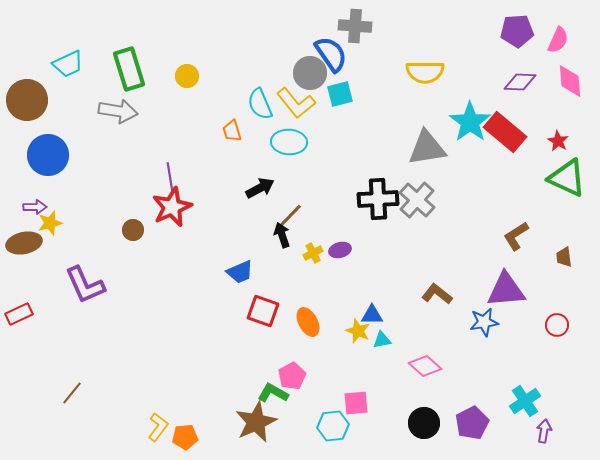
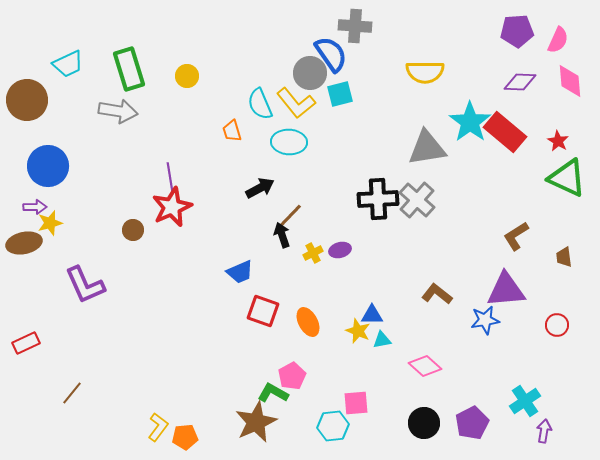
blue circle at (48, 155): moved 11 px down
red rectangle at (19, 314): moved 7 px right, 29 px down
blue star at (484, 322): moved 1 px right, 2 px up
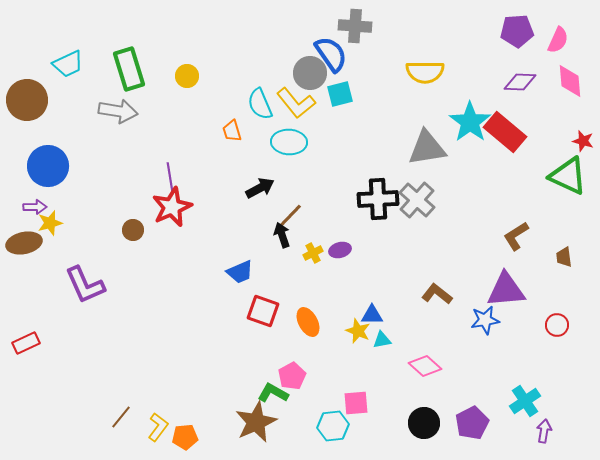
red star at (558, 141): moved 25 px right; rotated 15 degrees counterclockwise
green triangle at (567, 178): moved 1 px right, 2 px up
brown line at (72, 393): moved 49 px right, 24 px down
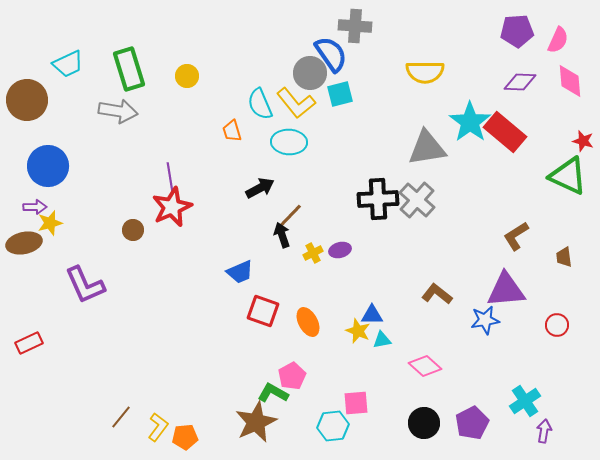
red rectangle at (26, 343): moved 3 px right
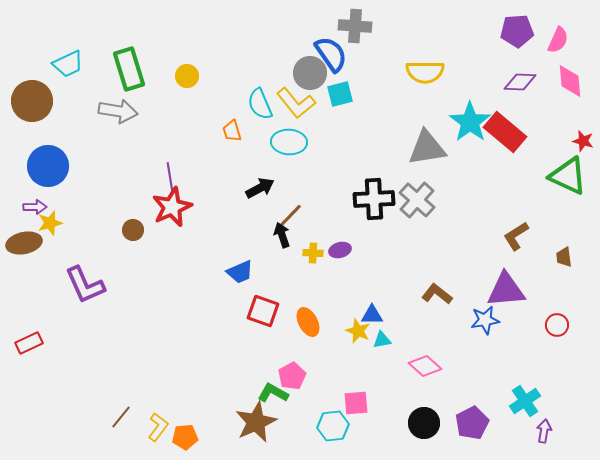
brown circle at (27, 100): moved 5 px right, 1 px down
black cross at (378, 199): moved 4 px left
yellow cross at (313, 253): rotated 30 degrees clockwise
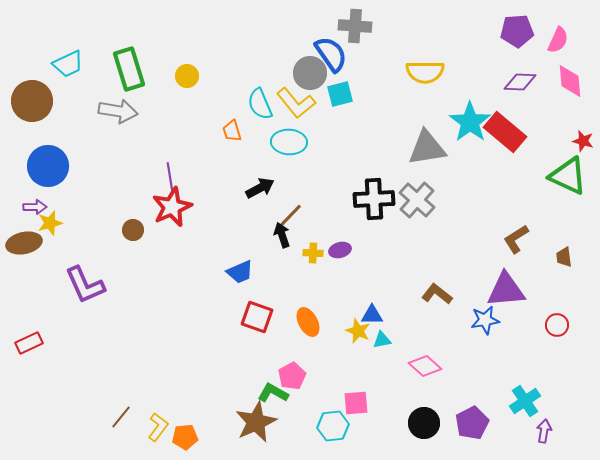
brown L-shape at (516, 236): moved 3 px down
red square at (263, 311): moved 6 px left, 6 px down
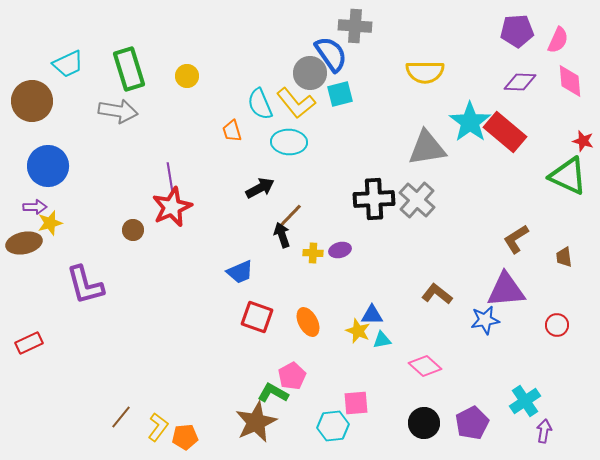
purple L-shape at (85, 285): rotated 9 degrees clockwise
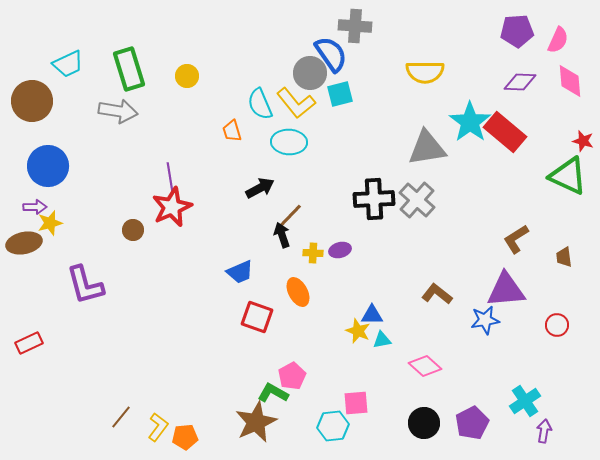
orange ellipse at (308, 322): moved 10 px left, 30 px up
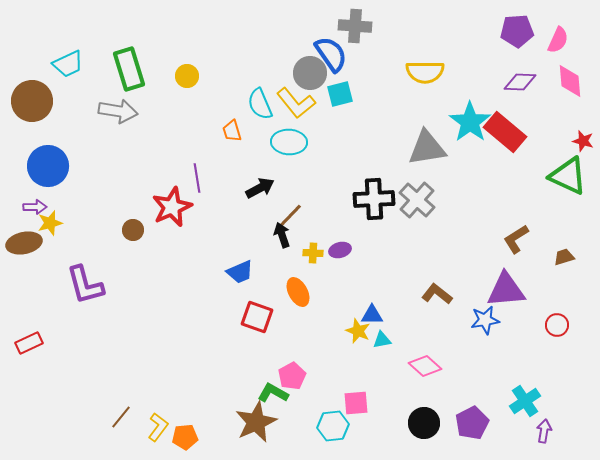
purple line at (170, 177): moved 27 px right, 1 px down
brown trapezoid at (564, 257): rotated 80 degrees clockwise
